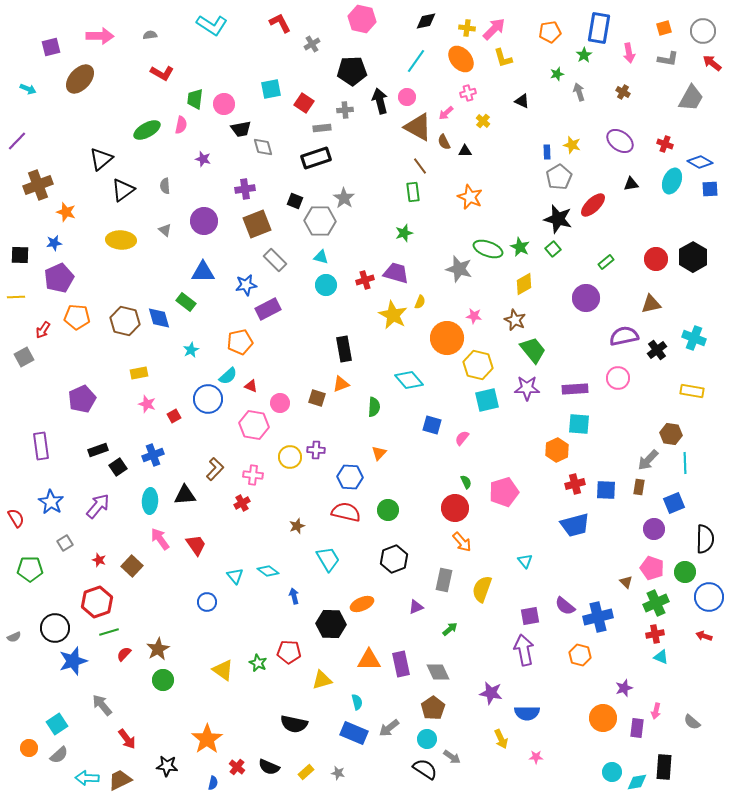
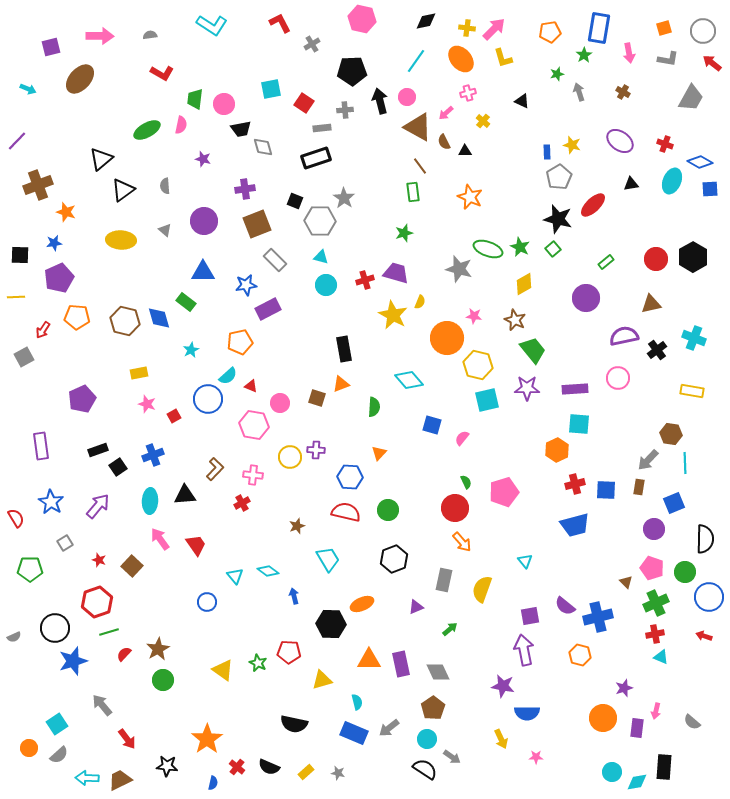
purple star at (491, 693): moved 12 px right, 7 px up
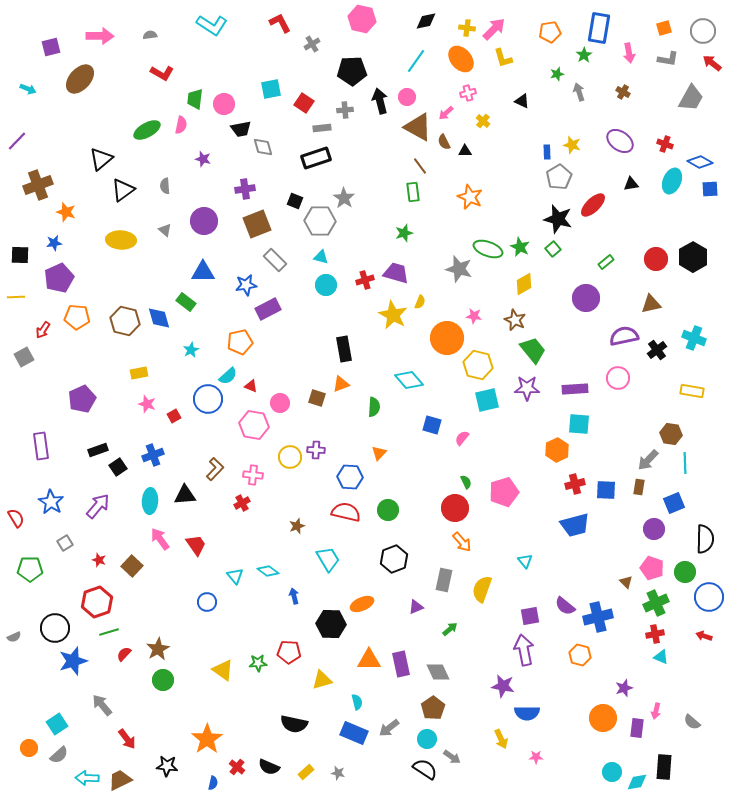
green star at (258, 663): rotated 30 degrees counterclockwise
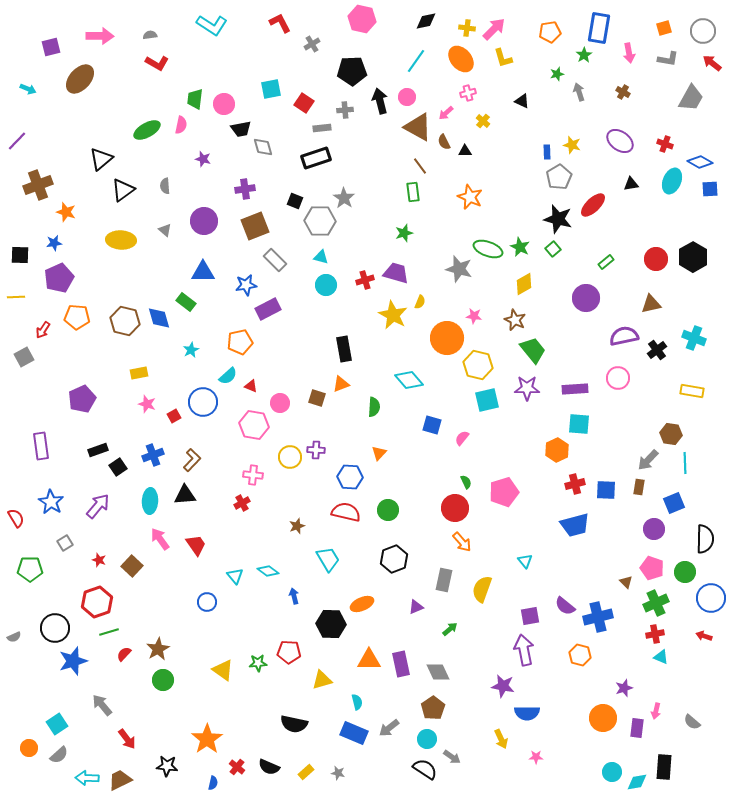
red L-shape at (162, 73): moved 5 px left, 10 px up
brown square at (257, 224): moved 2 px left, 2 px down
blue circle at (208, 399): moved 5 px left, 3 px down
brown L-shape at (215, 469): moved 23 px left, 9 px up
blue circle at (709, 597): moved 2 px right, 1 px down
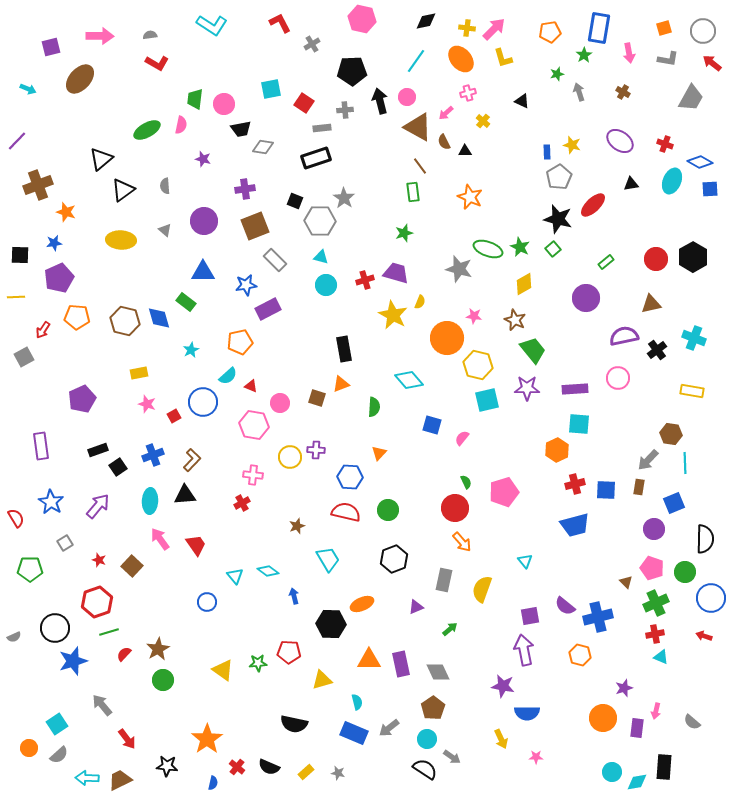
gray diamond at (263, 147): rotated 65 degrees counterclockwise
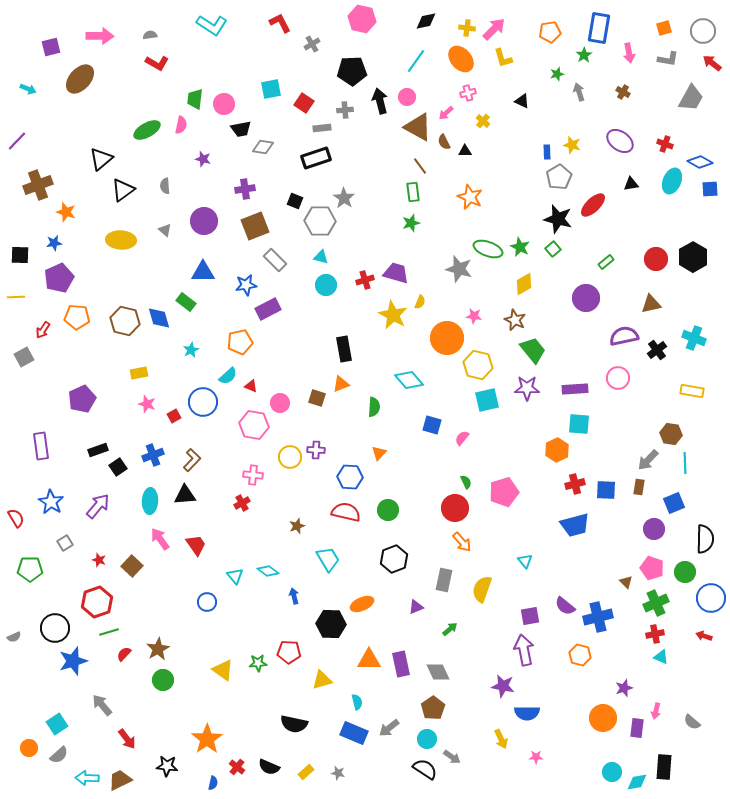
green star at (404, 233): moved 7 px right, 10 px up
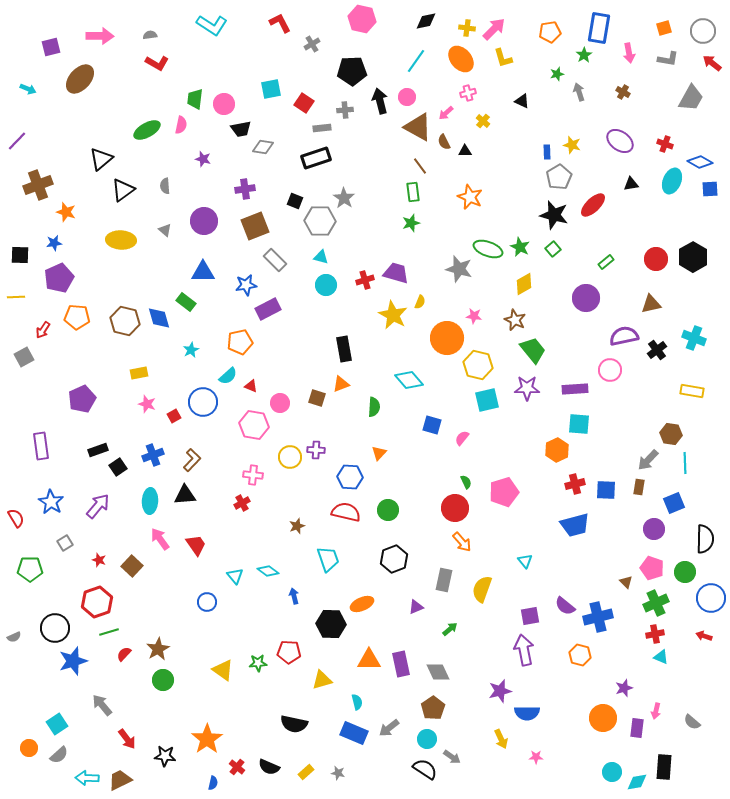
black star at (558, 219): moved 4 px left, 4 px up
pink circle at (618, 378): moved 8 px left, 8 px up
cyan trapezoid at (328, 559): rotated 12 degrees clockwise
purple star at (503, 686): moved 3 px left, 5 px down; rotated 25 degrees counterclockwise
black star at (167, 766): moved 2 px left, 10 px up
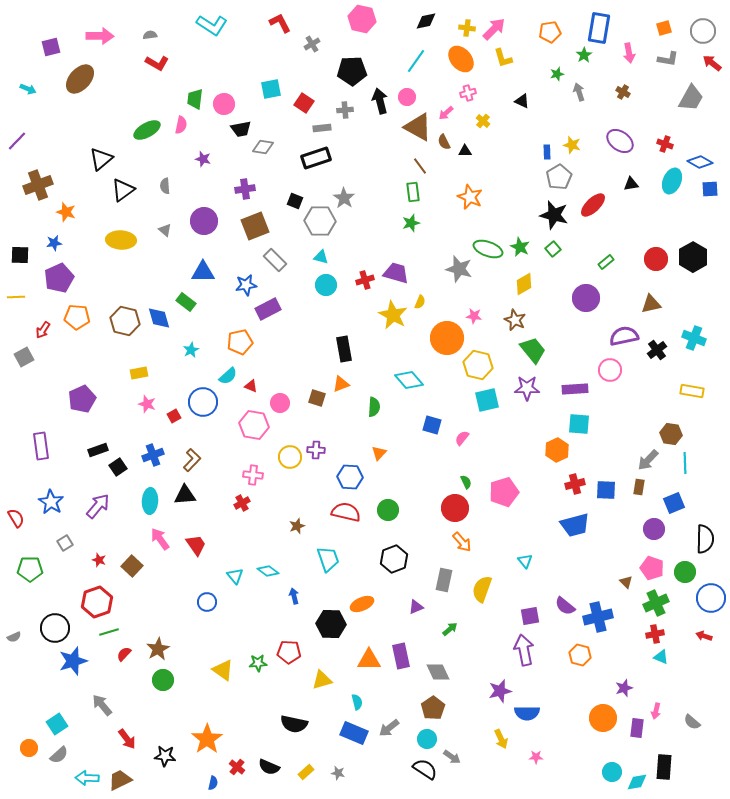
purple rectangle at (401, 664): moved 8 px up
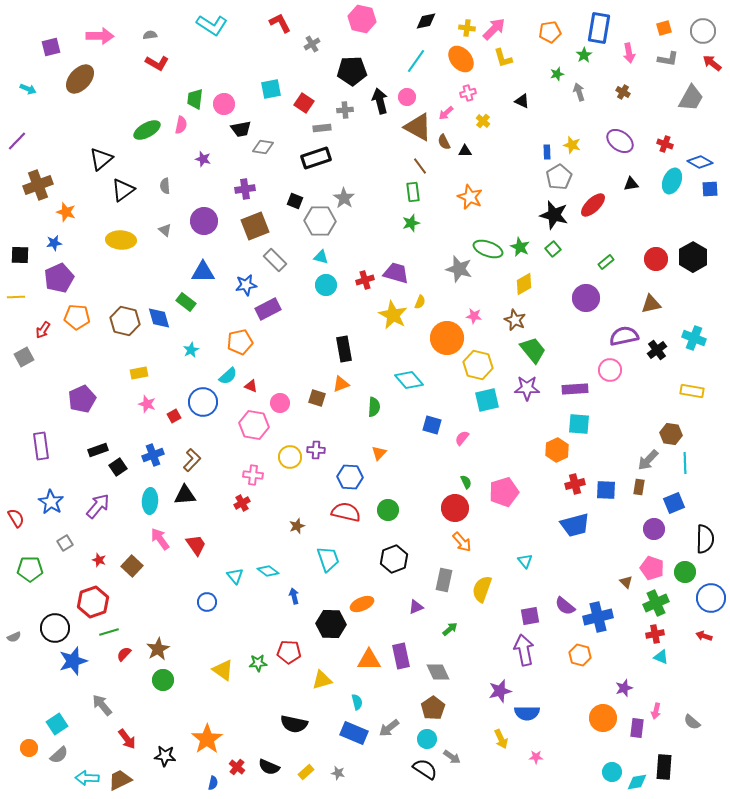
red hexagon at (97, 602): moved 4 px left
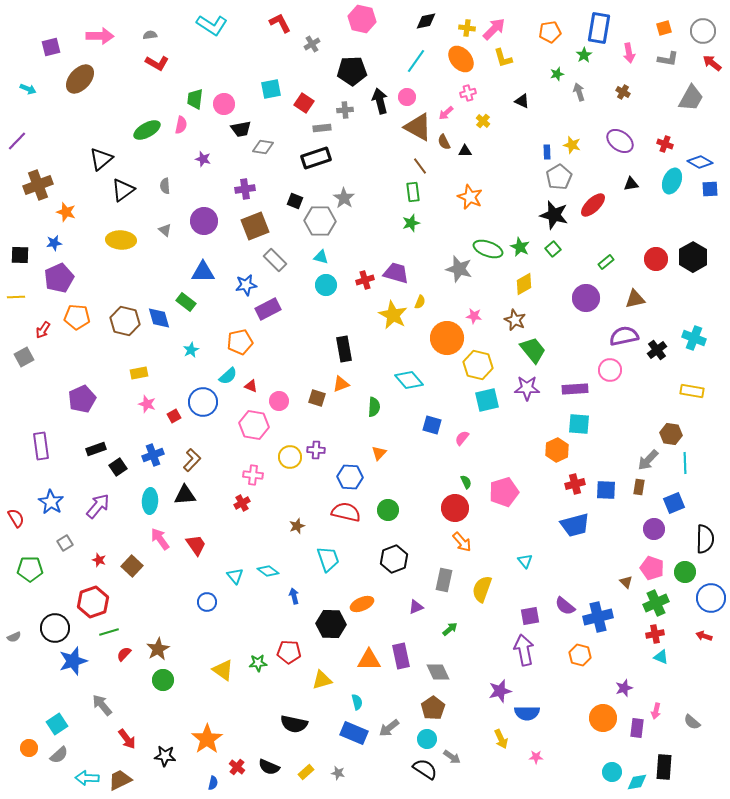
brown triangle at (651, 304): moved 16 px left, 5 px up
pink circle at (280, 403): moved 1 px left, 2 px up
black rectangle at (98, 450): moved 2 px left, 1 px up
